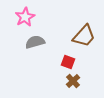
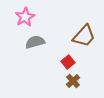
red square: rotated 32 degrees clockwise
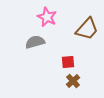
pink star: moved 22 px right; rotated 18 degrees counterclockwise
brown trapezoid: moved 3 px right, 7 px up
red square: rotated 32 degrees clockwise
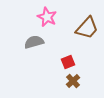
brown trapezoid: moved 1 px up
gray semicircle: moved 1 px left
red square: rotated 16 degrees counterclockwise
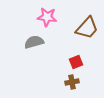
pink star: rotated 18 degrees counterclockwise
red square: moved 8 px right
brown cross: moved 1 px left, 1 px down; rotated 32 degrees clockwise
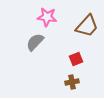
brown trapezoid: moved 2 px up
gray semicircle: moved 1 px right; rotated 30 degrees counterclockwise
red square: moved 3 px up
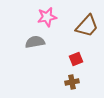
pink star: rotated 18 degrees counterclockwise
gray semicircle: rotated 36 degrees clockwise
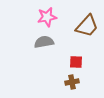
gray semicircle: moved 9 px right
red square: moved 3 px down; rotated 24 degrees clockwise
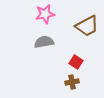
pink star: moved 2 px left, 3 px up
brown trapezoid: rotated 20 degrees clockwise
red square: rotated 32 degrees clockwise
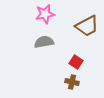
brown cross: rotated 24 degrees clockwise
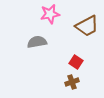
pink star: moved 5 px right
gray semicircle: moved 7 px left
brown cross: rotated 32 degrees counterclockwise
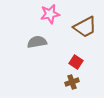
brown trapezoid: moved 2 px left, 1 px down
